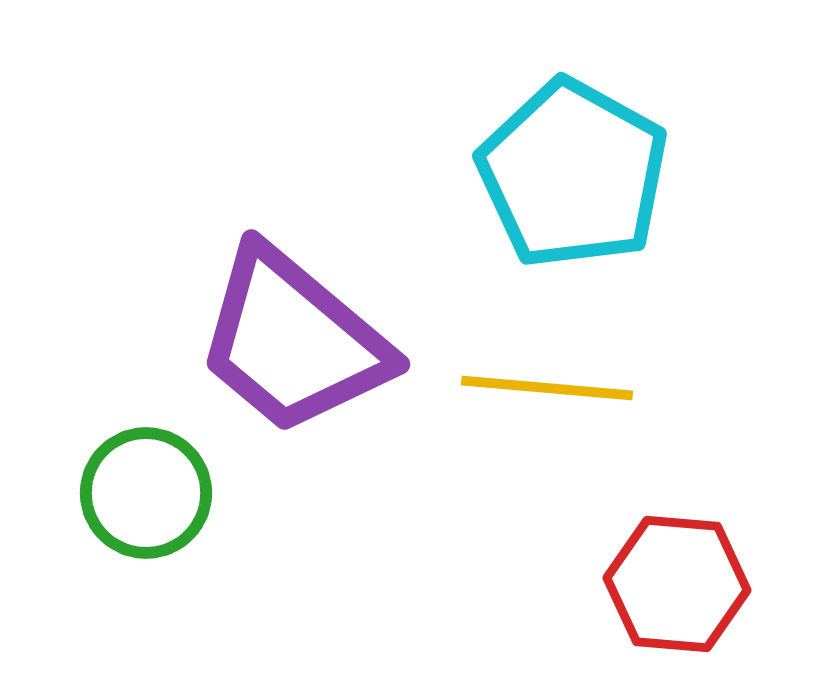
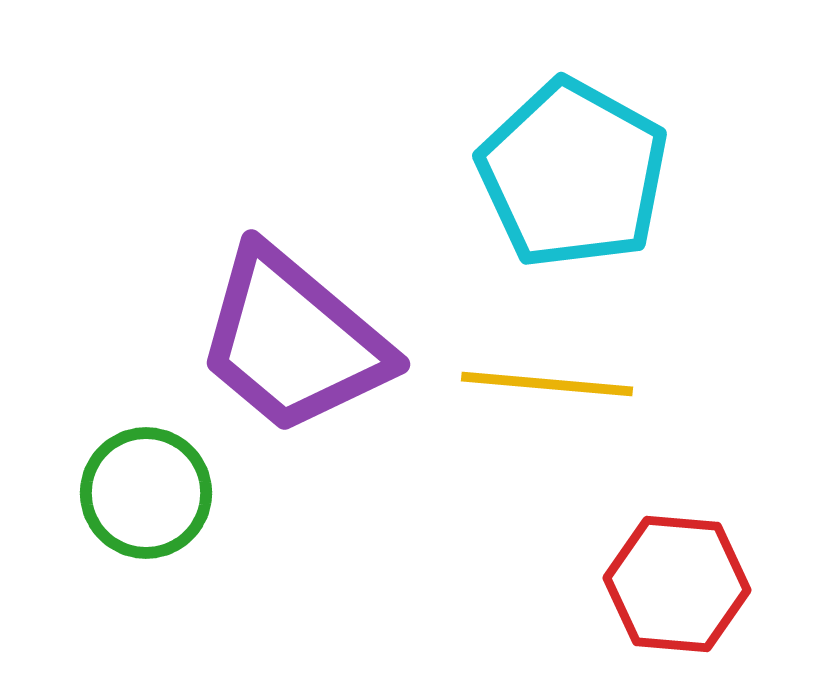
yellow line: moved 4 px up
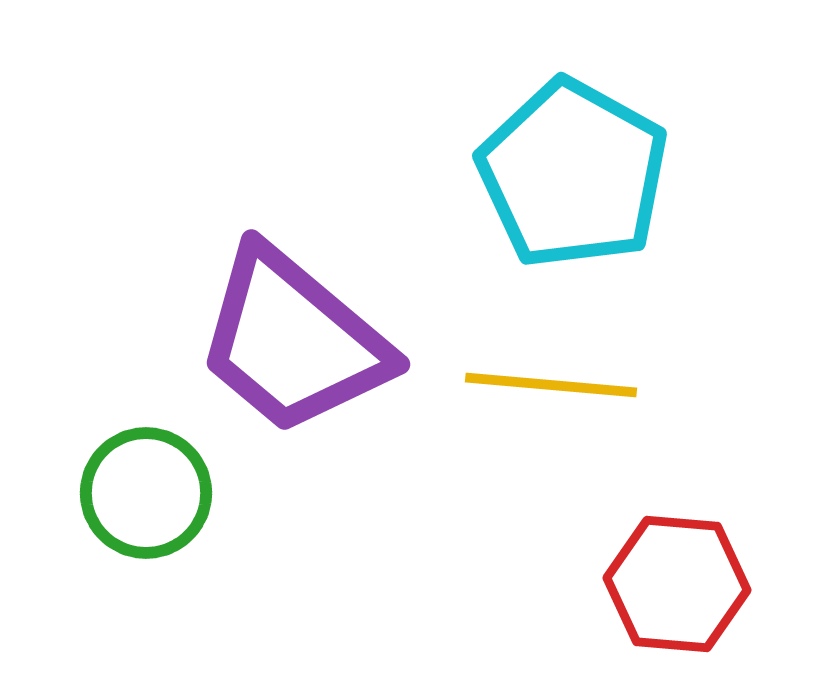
yellow line: moved 4 px right, 1 px down
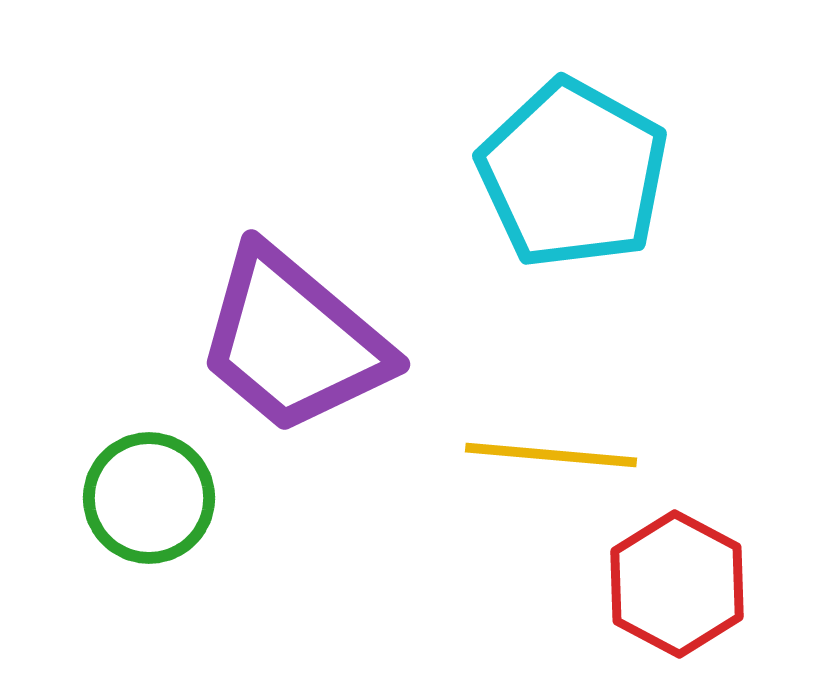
yellow line: moved 70 px down
green circle: moved 3 px right, 5 px down
red hexagon: rotated 23 degrees clockwise
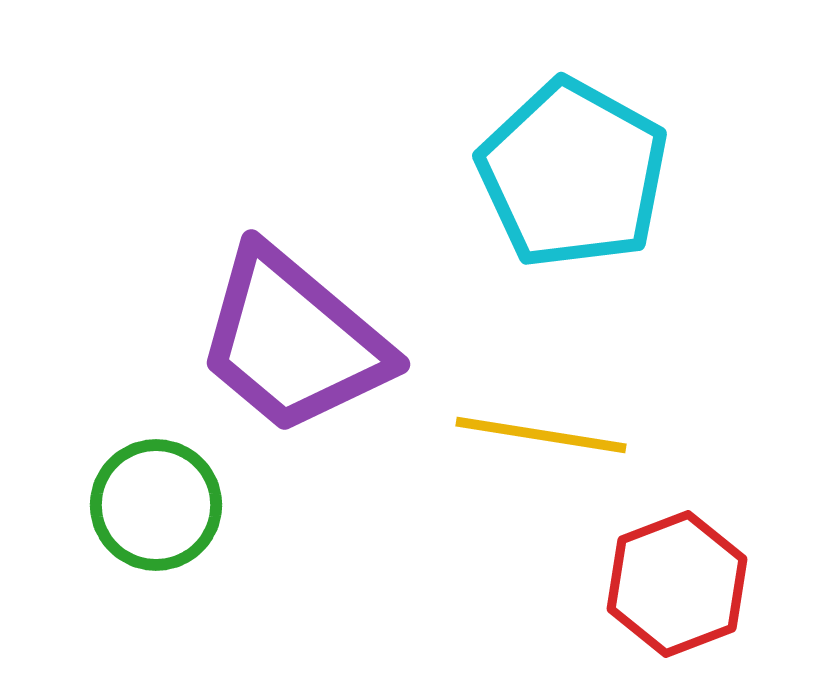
yellow line: moved 10 px left, 20 px up; rotated 4 degrees clockwise
green circle: moved 7 px right, 7 px down
red hexagon: rotated 11 degrees clockwise
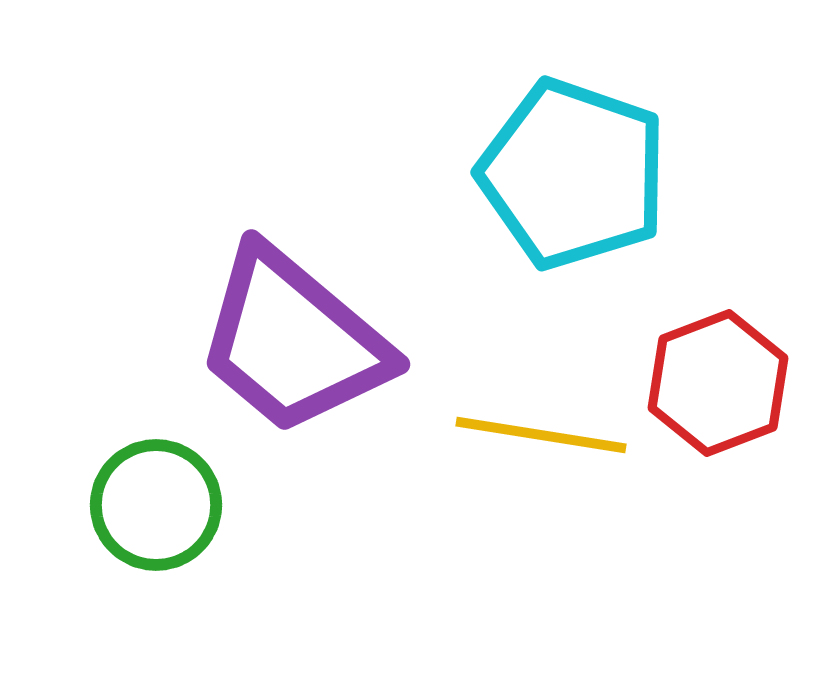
cyan pentagon: rotated 10 degrees counterclockwise
red hexagon: moved 41 px right, 201 px up
